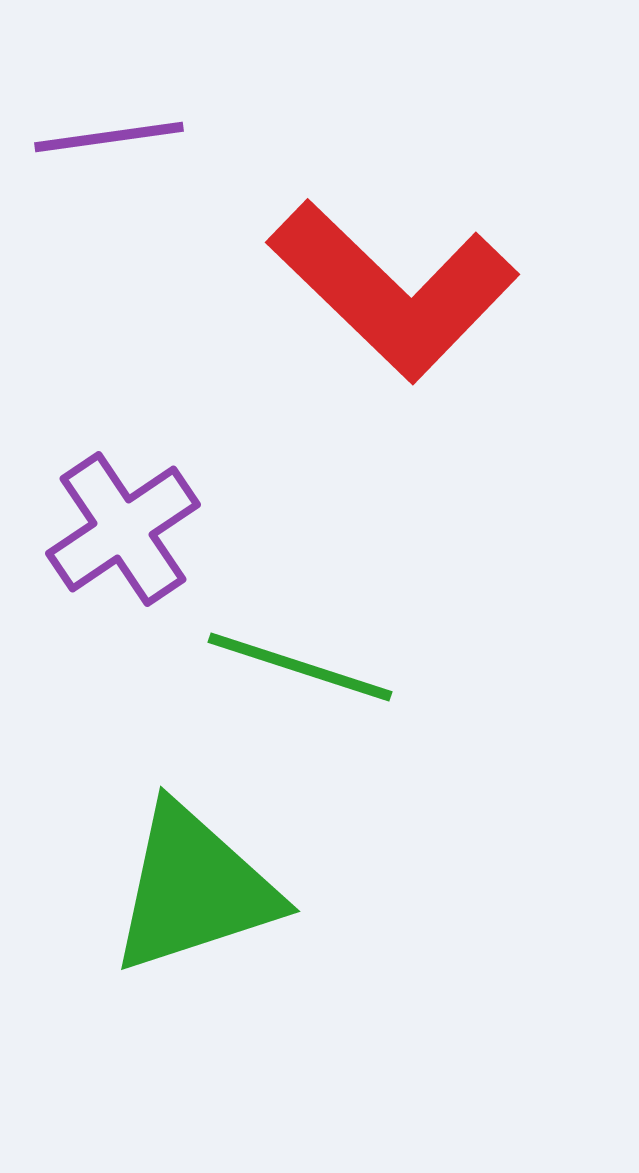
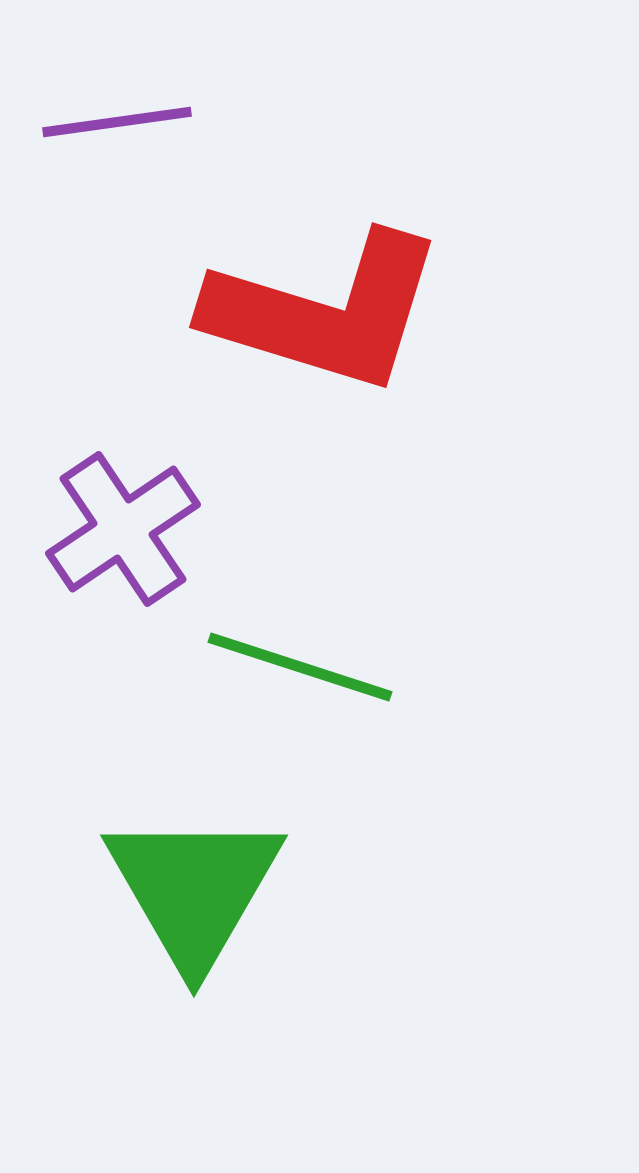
purple line: moved 8 px right, 15 px up
red L-shape: moved 68 px left, 22 px down; rotated 27 degrees counterclockwise
green triangle: rotated 42 degrees counterclockwise
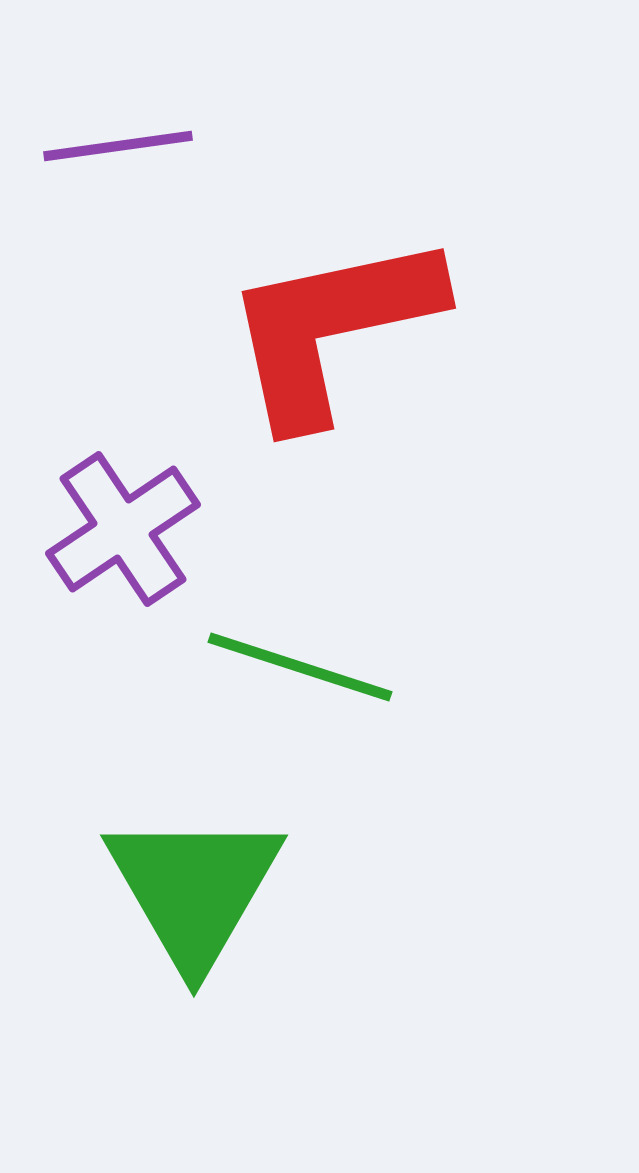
purple line: moved 1 px right, 24 px down
red L-shape: moved 7 px right, 16 px down; rotated 151 degrees clockwise
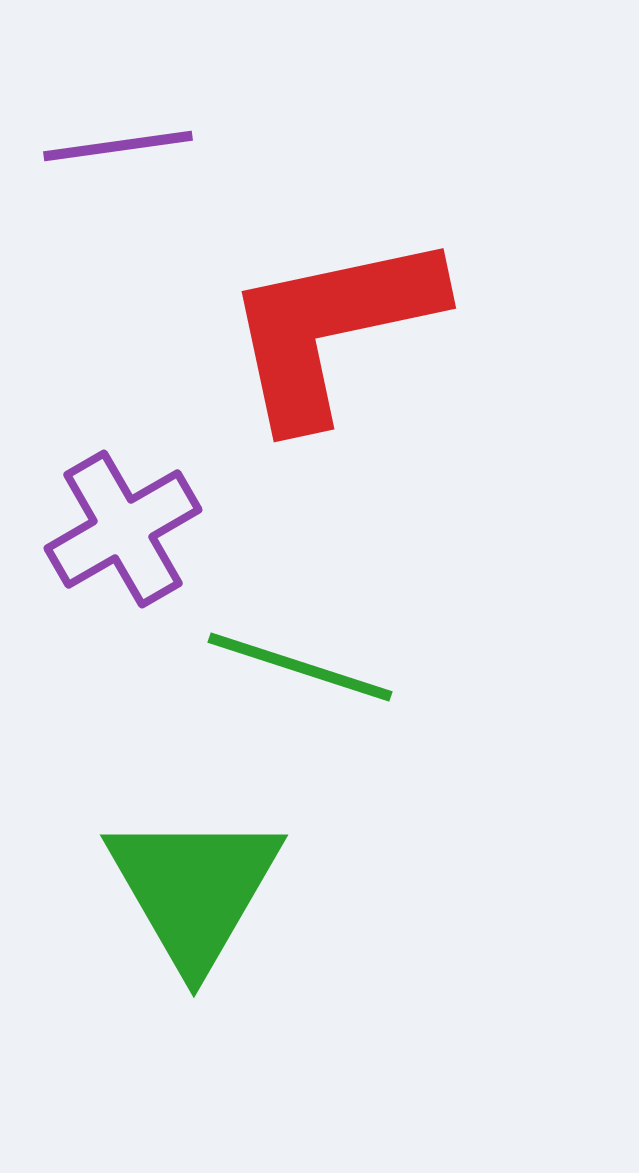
purple cross: rotated 4 degrees clockwise
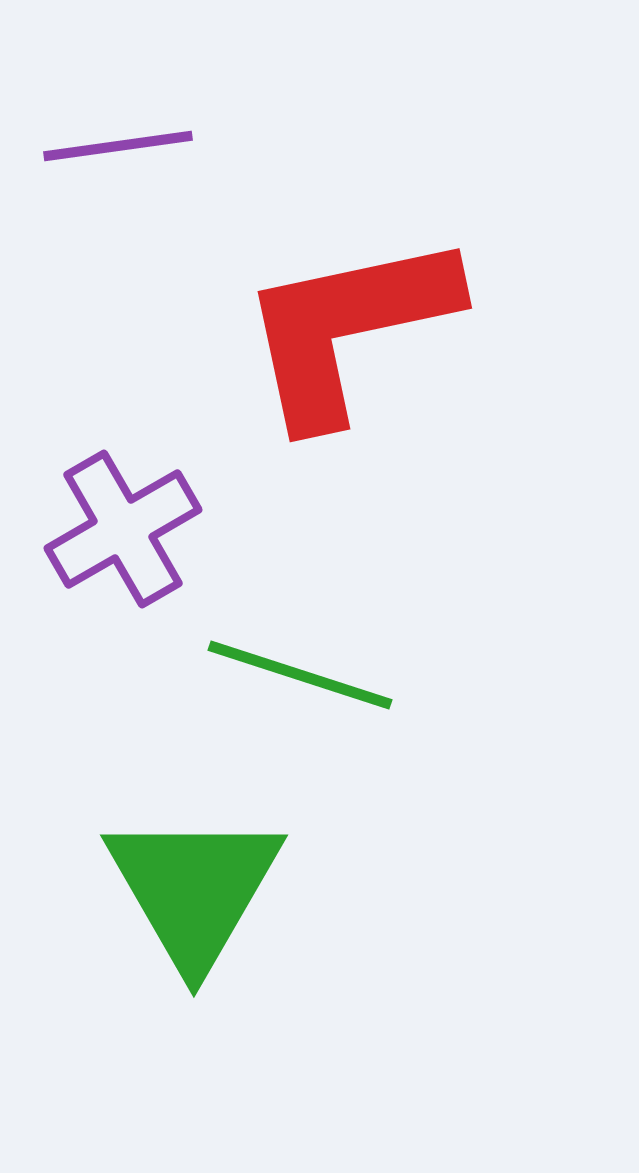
red L-shape: moved 16 px right
green line: moved 8 px down
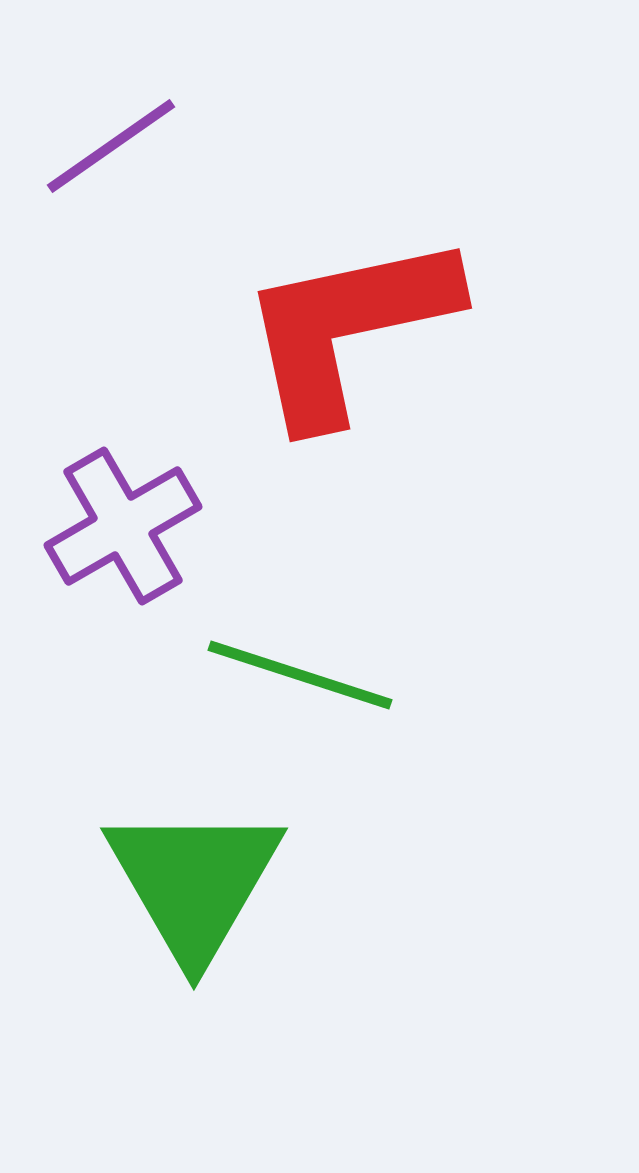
purple line: moved 7 px left; rotated 27 degrees counterclockwise
purple cross: moved 3 px up
green triangle: moved 7 px up
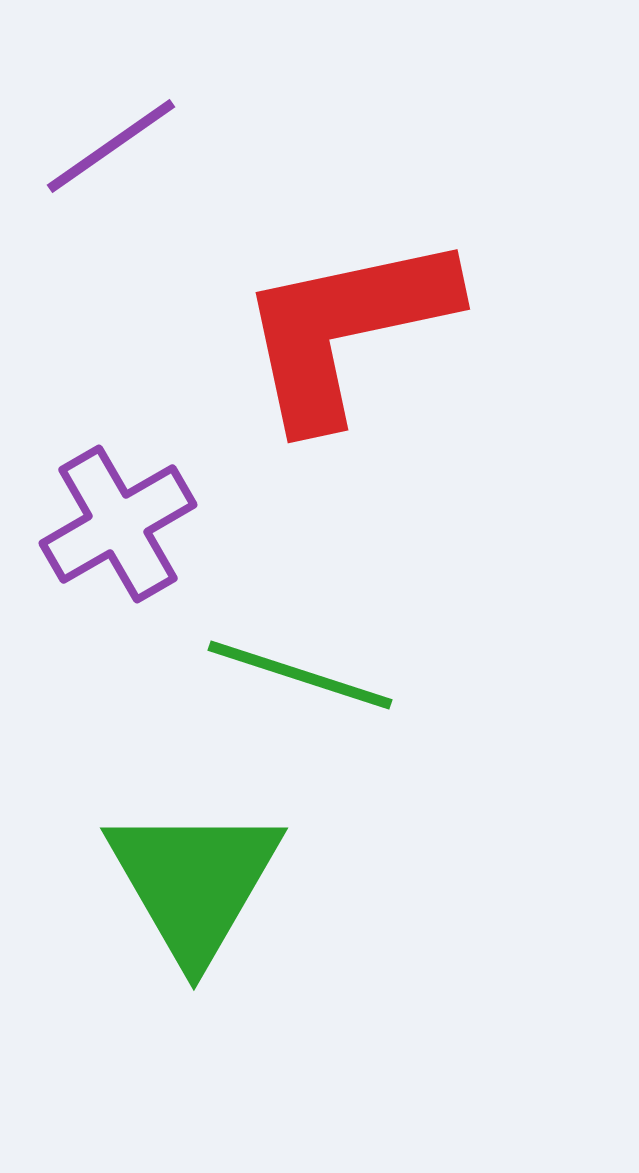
red L-shape: moved 2 px left, 1 px down
purple cross: moved 5 px left, 2 px up
